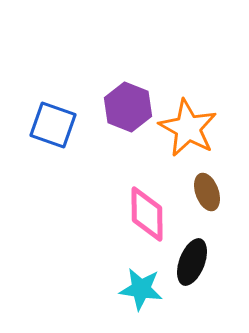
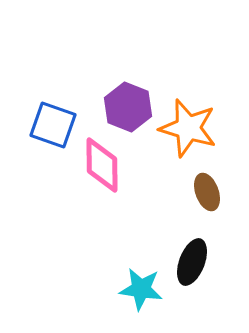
orange star: rotated 12 degrees counterclockwise
pink diamond: moved 45 px left, 49 px up
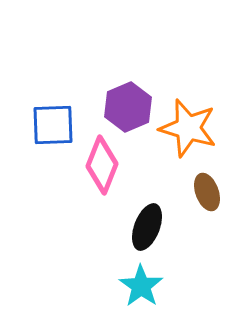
purple hexagon: rotated 15 degrees clockwise
blue square: rotated 21 degrees counterclockwise
pink diamond: rotated 22 degrees clockwise
black ellipse: moved 45 px left, 35 px up
cyan star: moved 3 px up; rotated 27 degrees clockwise
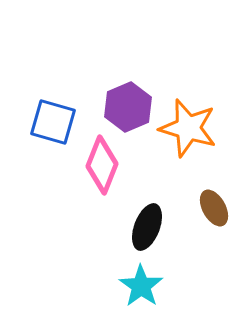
blue square: moved 3 px up; rotated 18 degrees clockwise
brown ellipse: moved 7 px right, 16 px down; rotated 9 degrees counterclockwise
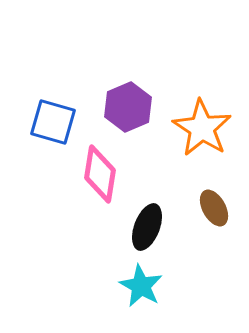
orange star: moved 14 px right; rotated 16 degrees clockwise
pink diamond: moved 2 px left, 9 px down; rotated 12 degrees counterclockwise
cyan star: rotated 6 degrees counterclockwise
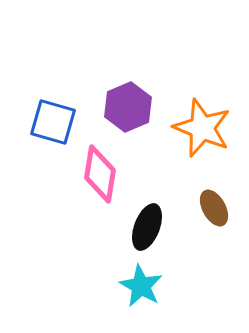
orange star: rotated 10 degrees counterclockwise
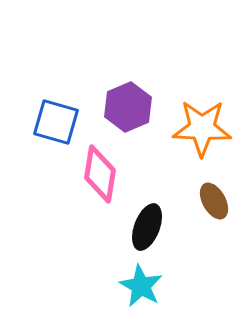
blue square: moved 3 px right
orange star: rotated 20 degrees counterclockwise
brown ellipse: moved 7 px up
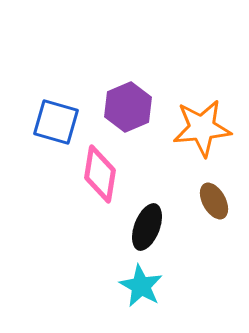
orange star: rotated 8 degrees counterclockwise
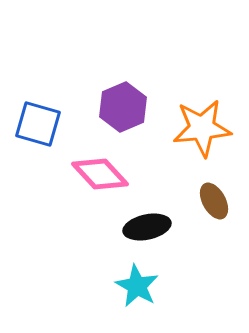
purple hexagon: moved 5 px left
blue square: moved 18 px left, 2 px down
pink diamond: rotated 52 degrees counterclockwise
black ellipse: rotated 57 degrees clockwise
cyan star: moved 4 px left
